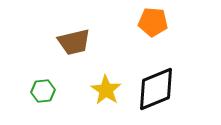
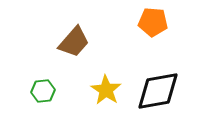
brown trapezoid: rotated 36 degrees counterclockwise
black diamond: moved 2 px right, 2 px down; rotated 12 degrees clockwise
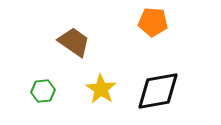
brown trapezoid: rotated 96 degrees counterclockwise
yellow star: moved 5 px left, 1 px up
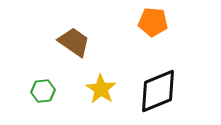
black diamond: rotated 12 degrees counterclockwise
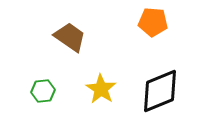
brown trapezoid: moved 4 px left, 5 px up
black diamond: moved 2 px right
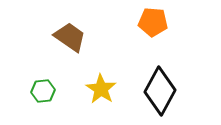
black diamond: rotated 39 degrees counterclockwise
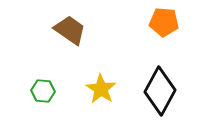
orange pentagon: moved 11 px right
brown trapezoid: moved 7 px up
green hexagon: rotated 10 degrees clockwise
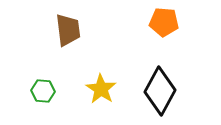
brown trapezoid: moved 2 px left; rotated 48 degrees clockwise
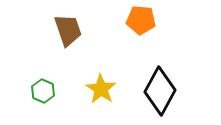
orange pentagon: moved 23 px left, 2 px up
brown trapezoid: rotated 12 degrees counterclockwise
green hexagon: rotated 20 degrees clockwise
